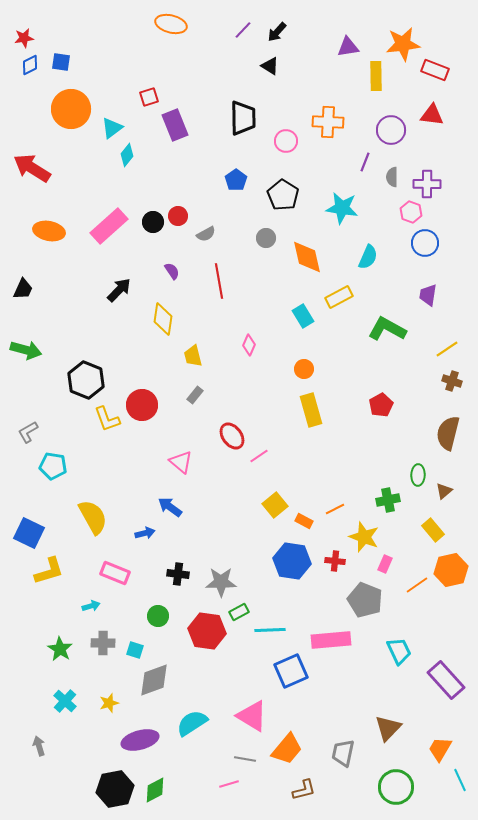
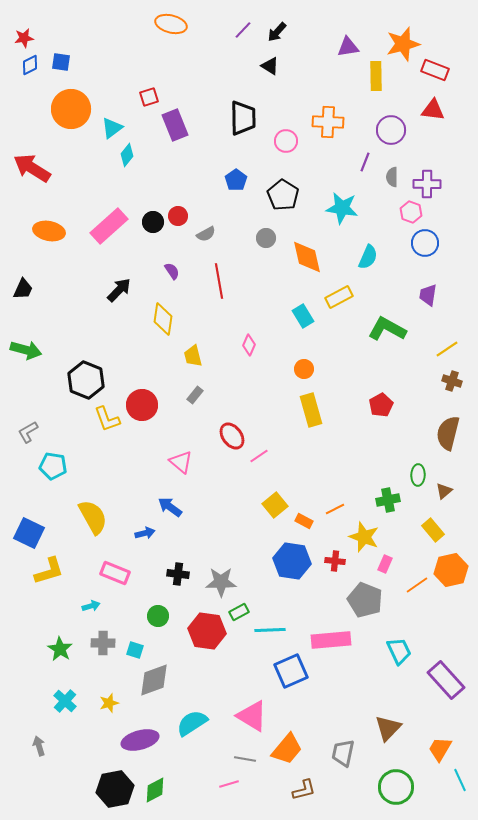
orange star at (403, 44): rotated 8 degrees counterclockwise
red triangle at (432, 115): moved 1 px right, 5 px up
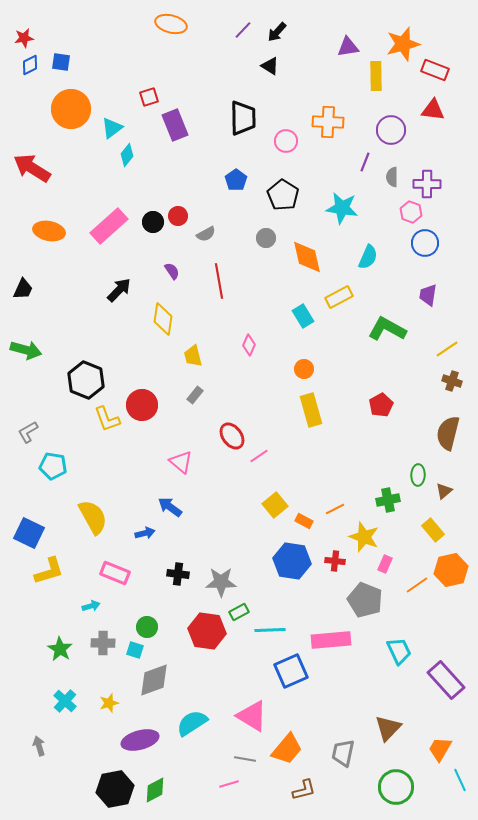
green circle at (158, 616): moved 11 px left, 11 px down
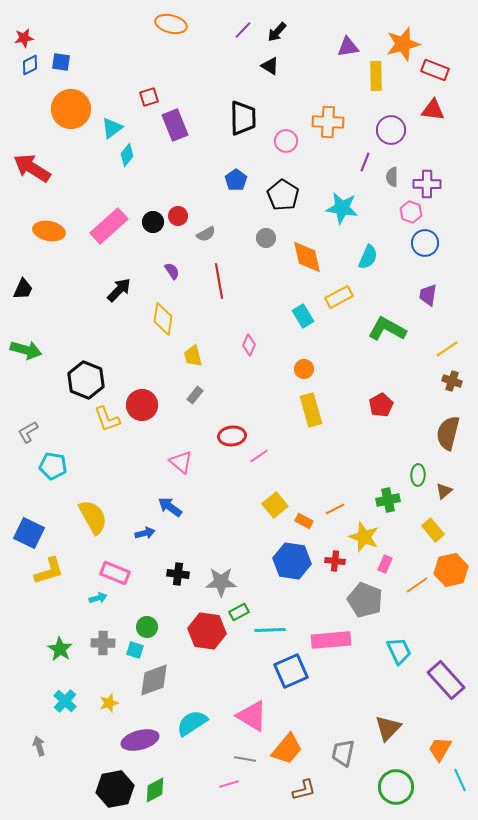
red ellipse at (232, 436): rotated 60 degrees counterclockwise
cyan arrow at (91, 606): moved 7 px right, 8 px up
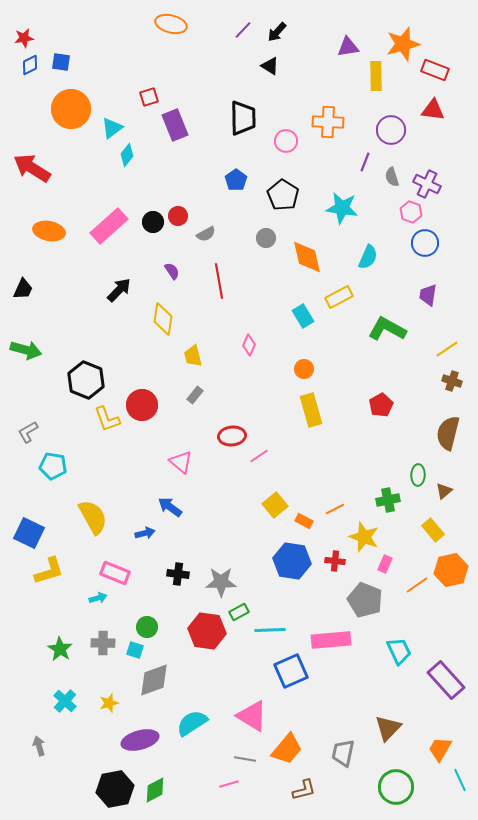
gray semicircle at (392, 177): rotated 18 degrees counterclockwise
purple cross at (427, 184): rotated 24 degrees clockwise
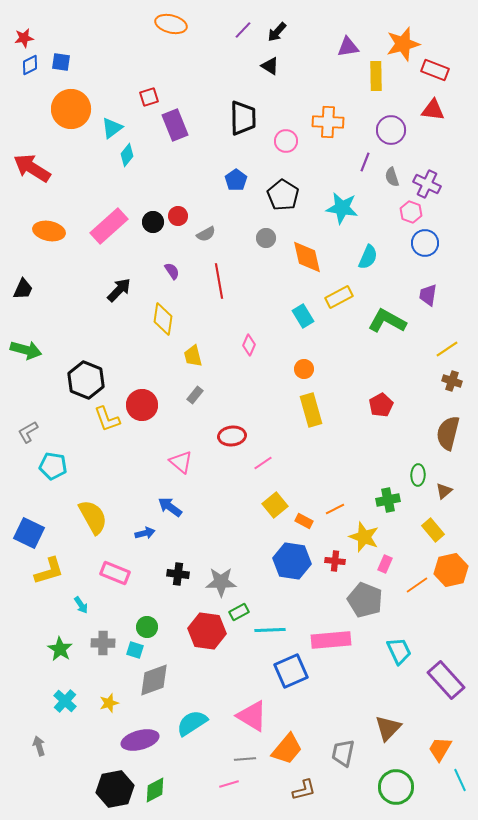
green L-shape at (387, 329): moved 8 px up
pink line at (259, 456): moved 4 px right, 7 px down
cyan arrow at (98, 598): moved 17 px left, 7 px down; rotated 72 degrees clockwise
gray line at (245, 759): rotated 15 degrees counterclockwise
